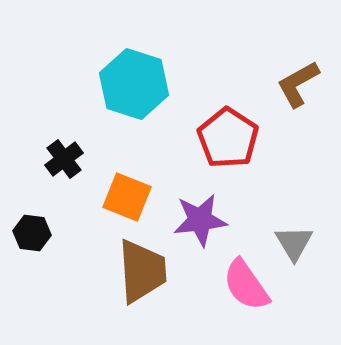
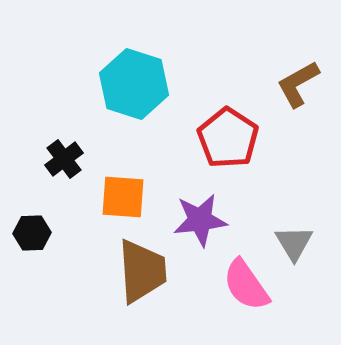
orange square: moved 4 px left; rotated 18 degrees counterclockwise
black hexagon: rotated 9 degrees counterclockwise
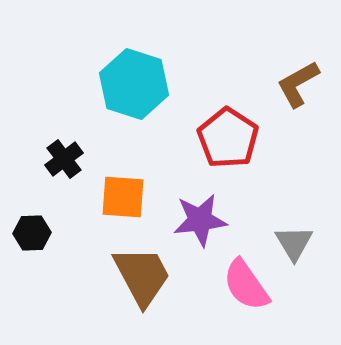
brown trapezoid: moved 5 px down; rotated 24 degrees counterclockwise
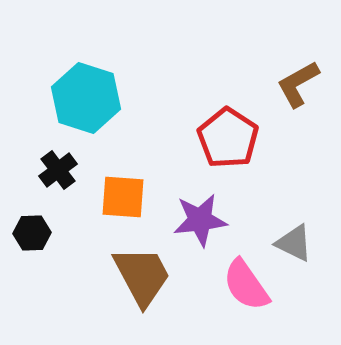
cyan hexagon: moved 48 px left, 14 px down
black cross: moved 6 px left, 11 px down
gray triangle: rotated 33 degrees counterclockwise
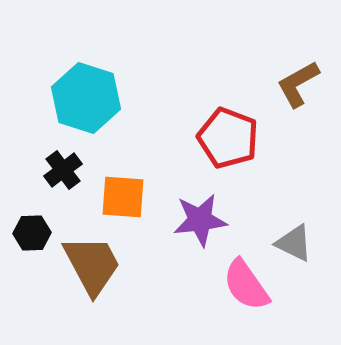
red pentagon: rotated 12 degrees counterclockwise
black cross: moved 5 px right
brown trapezoid: moved 50 px left, 11 px up
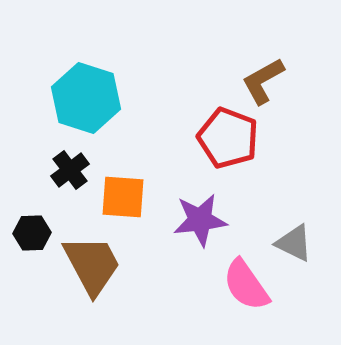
brown L-shape: moved 35 px left, 3 px up
black cross: moved 7 px right
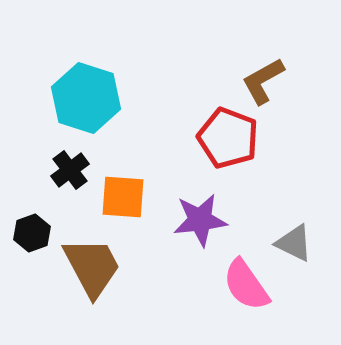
black hexagon: rotated 18 degrees counterclockwise
brown trapezoid: moved 2 px down
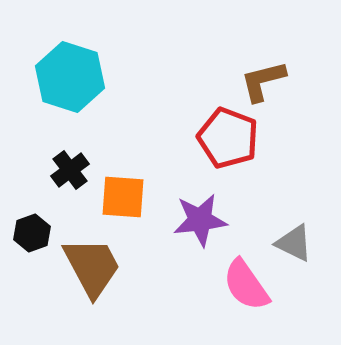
brown L-shape: rotated 15 degrees clockwise
cyan hexagon: moved 16 px left, 21 px up
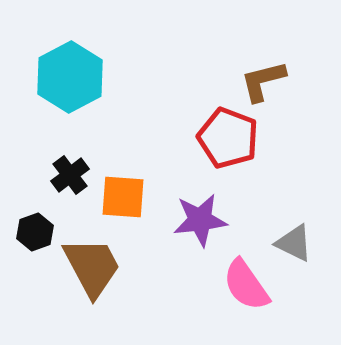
cyan hexagon: rotated 14 degrees clockwise
black cross: moved 5 px down
black hexagon: moved 3 px right, 1 px up
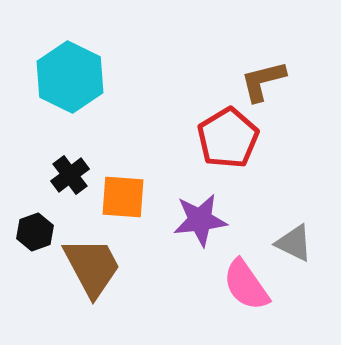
cyan hexagon: rotated 6 degrees counterclockwise
red pentagon: rotated 20 degrees clockwise
